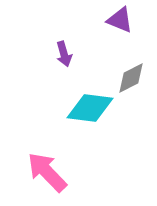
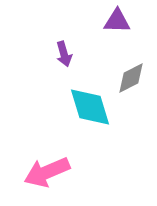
purple triangle: moved 3 px left, 1 px down; rotated 20 degrees counterclockwise
cyan diamond: moved 1 px up; rotated 66 degrees clockwise
pink arrow: rotated 69 degrees counterclockwise
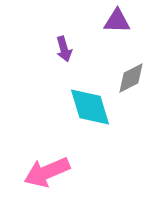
purple arrow: moved 5 px up
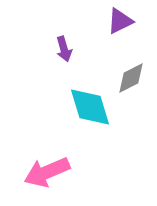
purple triangle: moved 3 px right; rotated 28 degrees counterclockwise
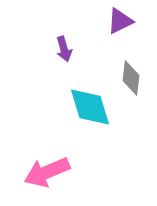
gray diamond: rotated 56 degrees counterclockwise
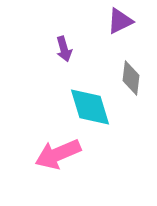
pink arrow: moved 11 px right, 18 px up
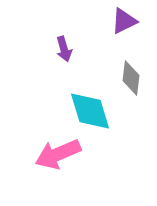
purple triangle: moved 4 px right
cyan diamond: moved 4 px down
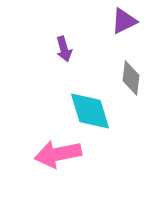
pink arrow: rotated 12 degrees clockwise
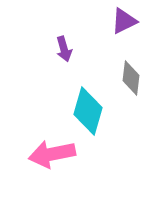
cyan diamond: moved 2 px left; rotated 33 degrees clockwise
pink arrow: moved 6 px left
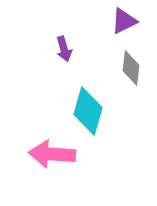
gray diamond: moved 10 px up
pink arrow: rotated 15 degrees clockwise
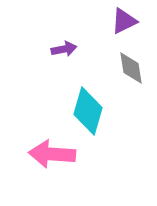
purple arrow: rotated 85 degrees counterclockwise
gray diamond: rotated 16 degrees counterclockwise
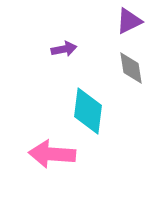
purple triangle: moved 5 px right
cyan diamond: rotated 9 degrees counterclockwise
